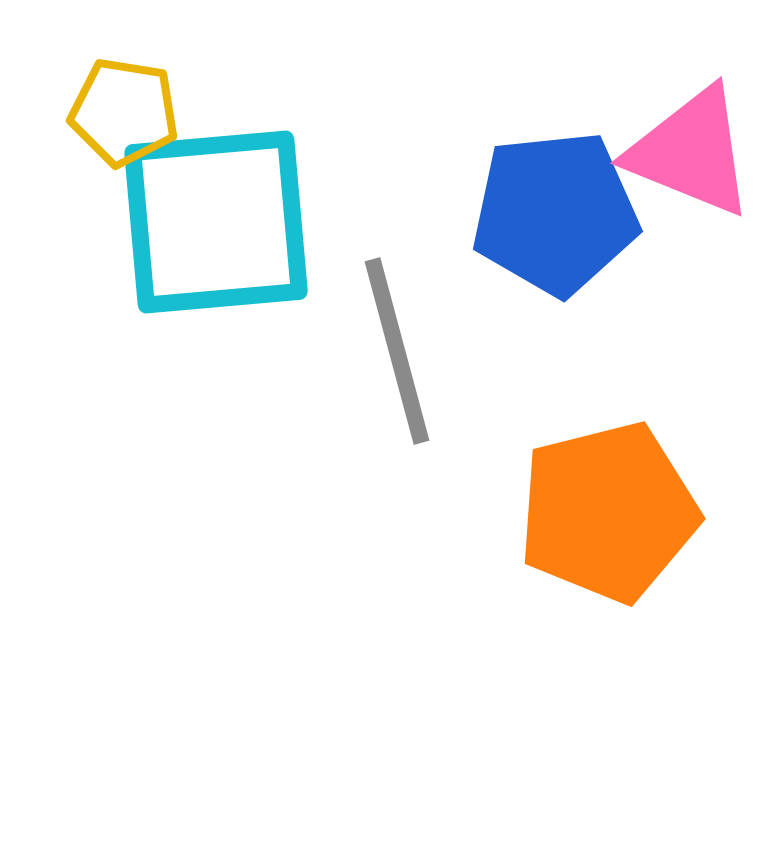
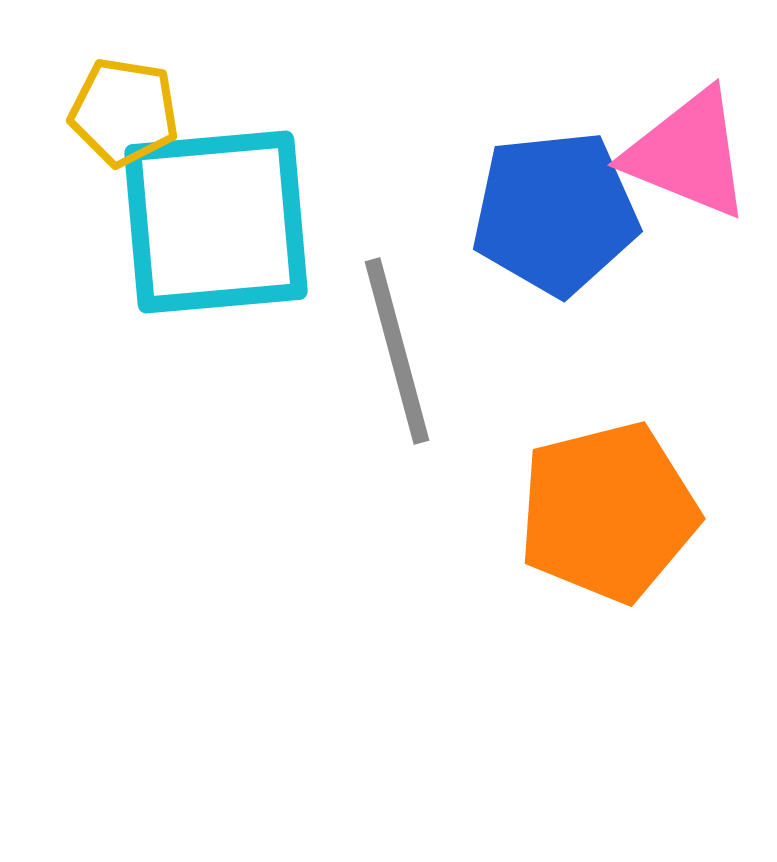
pink triangle: moved 3 px left, 2 px down
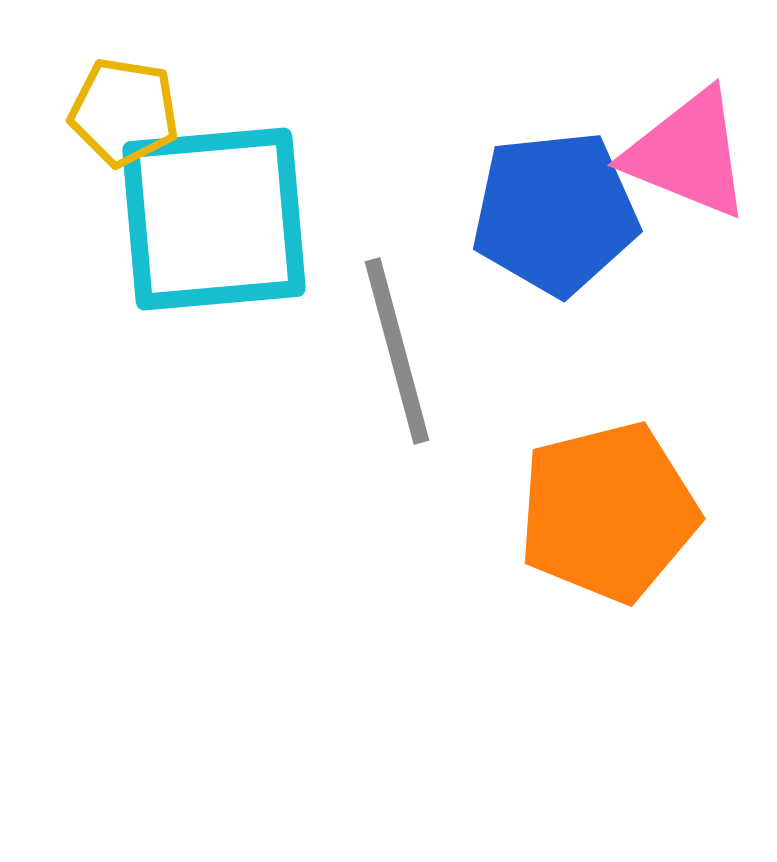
cyan square: moved 2 px left, 3 px up
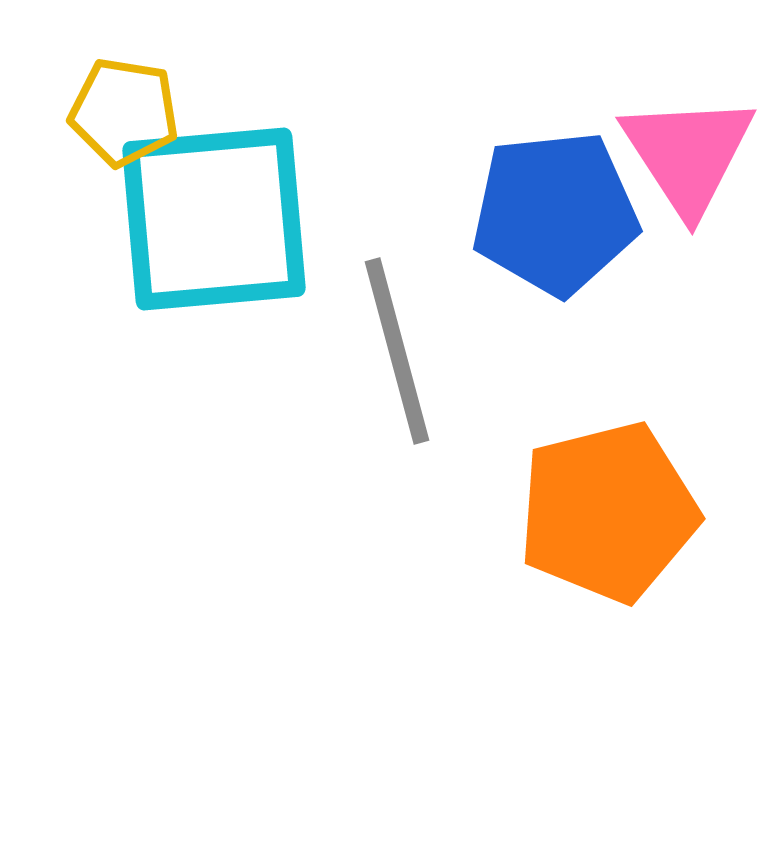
pink triangle: rotated 35 degrees clockwise
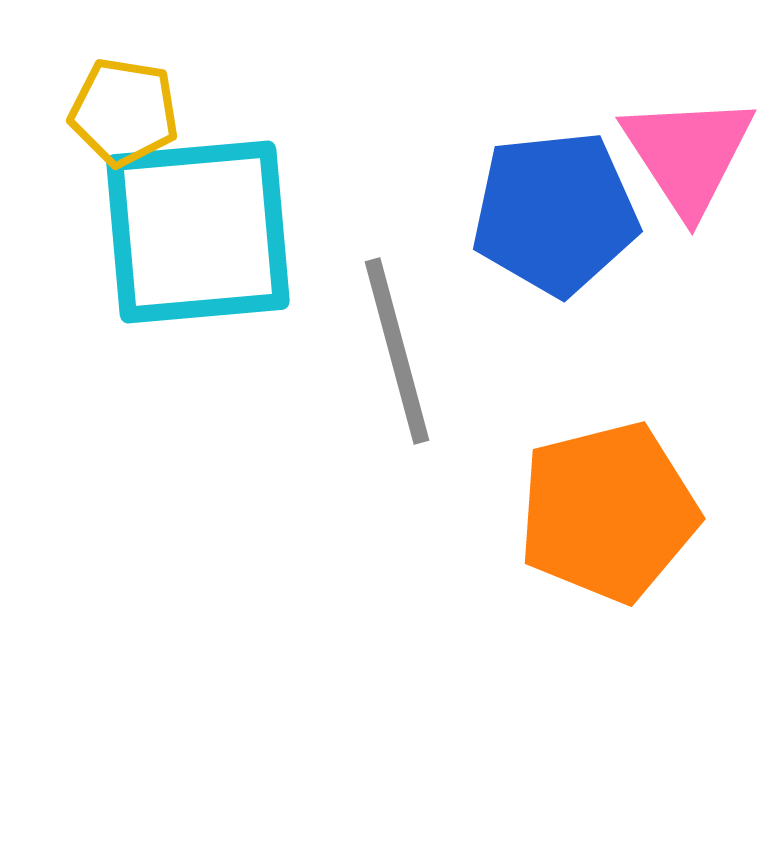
cyan square: moved 16 px left, 13 px down
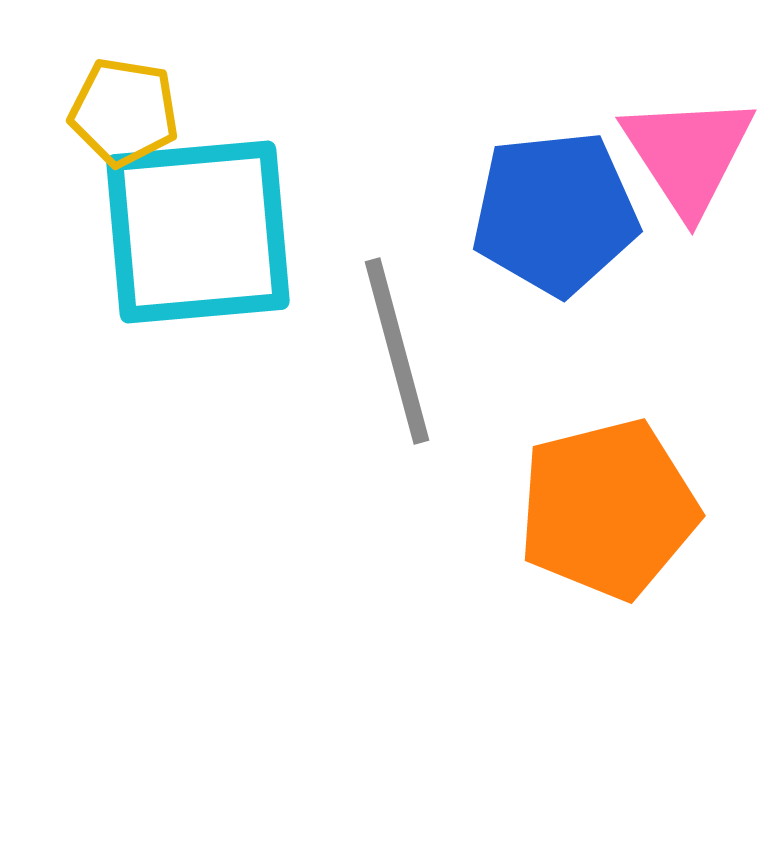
orange pentagon: moved 3 px up
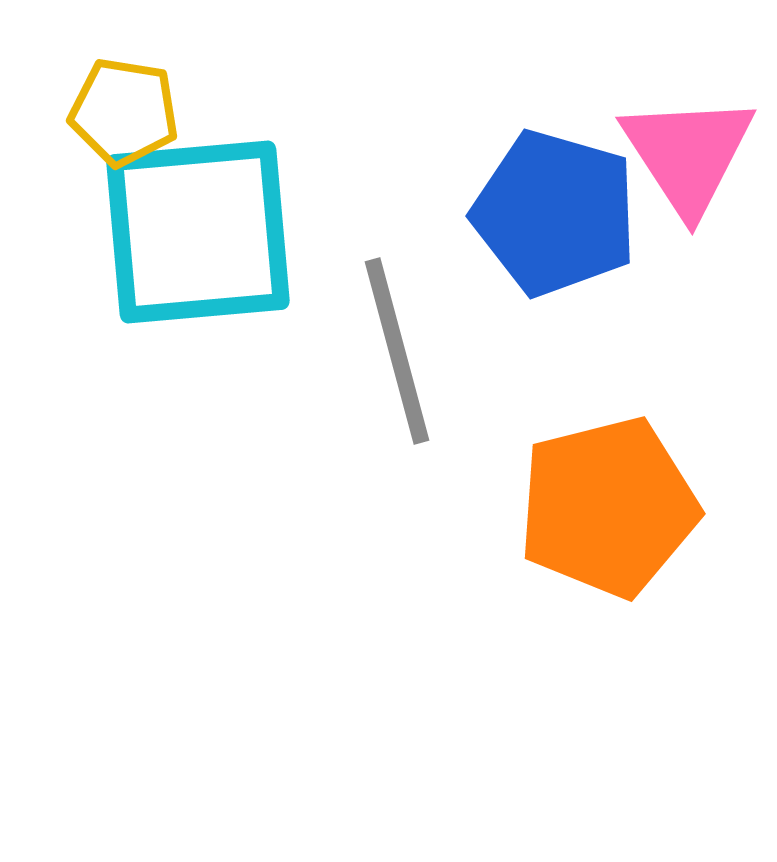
blue pentagon: rotated 22 degrees clockwise
orange pentagon: moved 2 px up
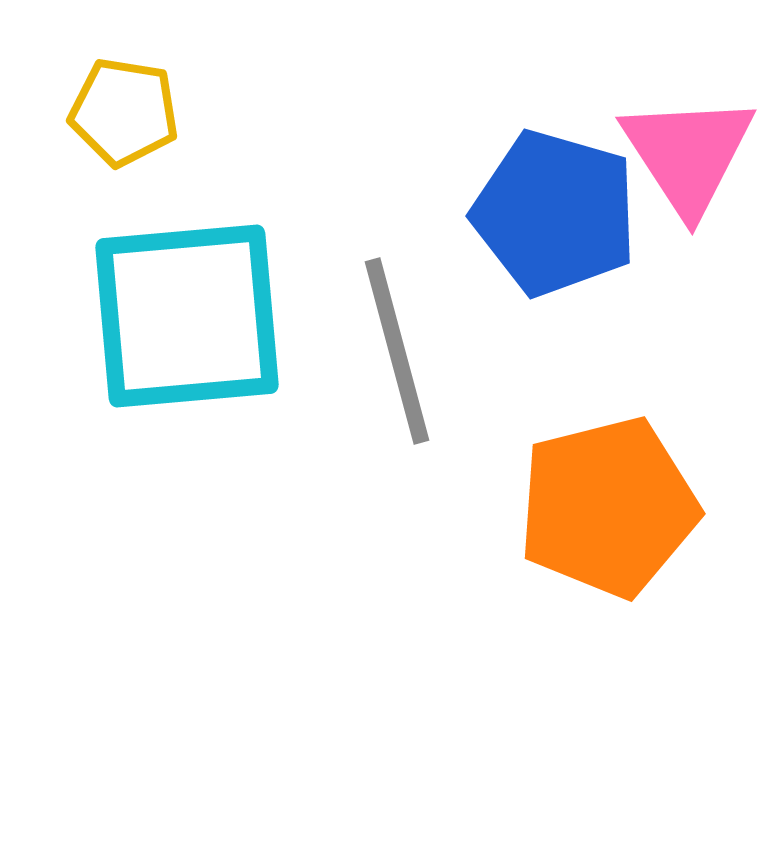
cyan square: moved 11 px left, 84 px down
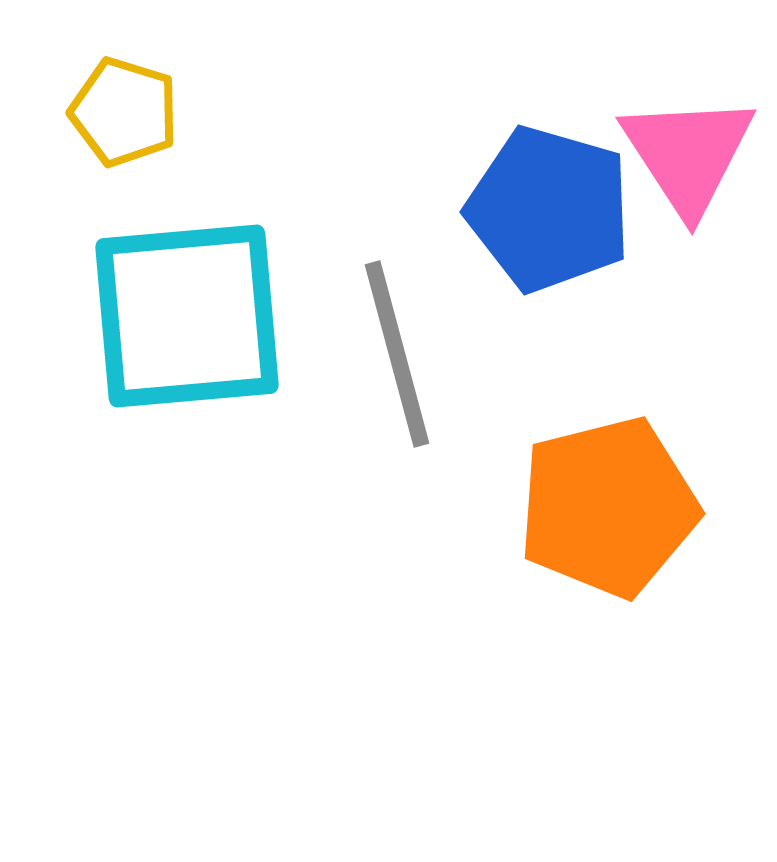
yellow pentagon: rotated 8 degrees clockwise
blue pentagon: moved 6 px left, 4 px up
gray line: moved 3 px down
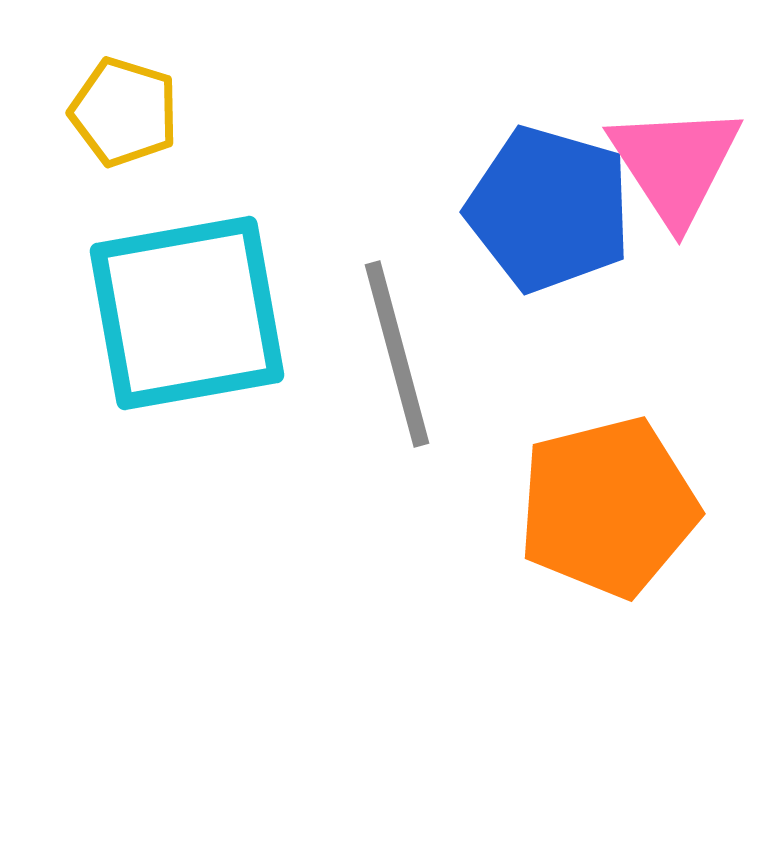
pink triangle: moved 13 px left, 10 px down
cyan square: moved 3 px up; rotated 5 degrees counterclockwise
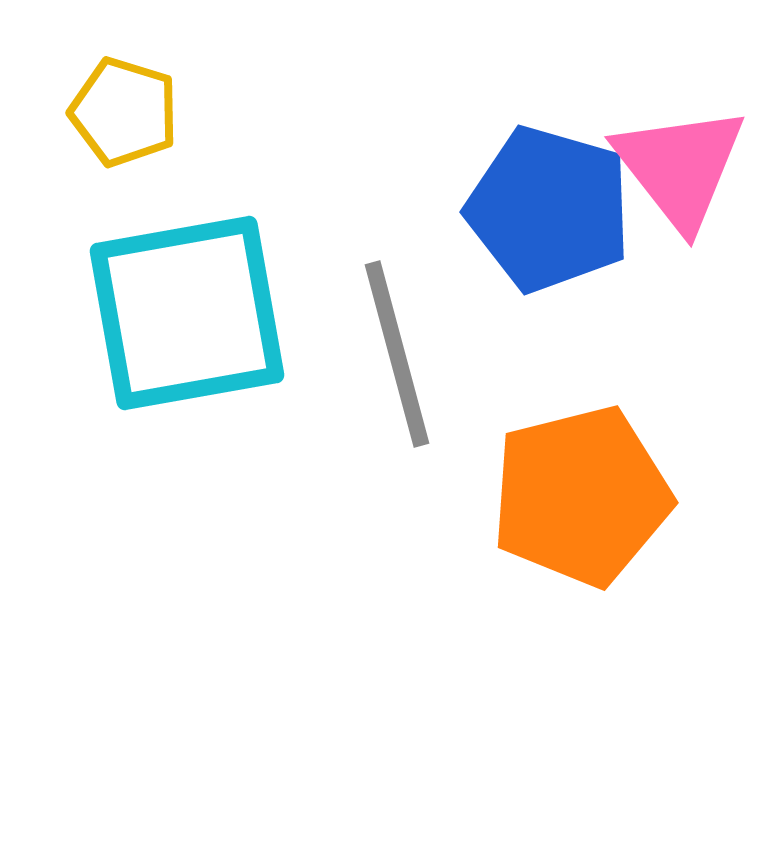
pink triangle: moved 5 px right, 3 px down; rotated 5 degrees counterclockwise
orange pentagon: moved 27 px left, 11 px up
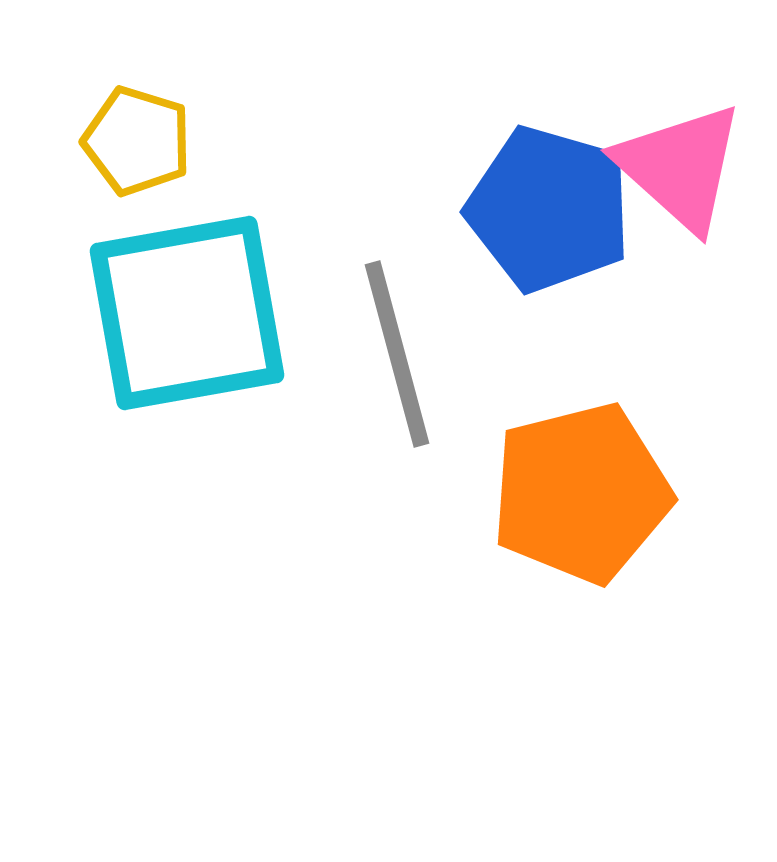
yellow pentagon: moved 13 px right, 29 px down
pink triangle: rotated 10 degrees counterclockwise
orange pentagon: moved 3 px up
